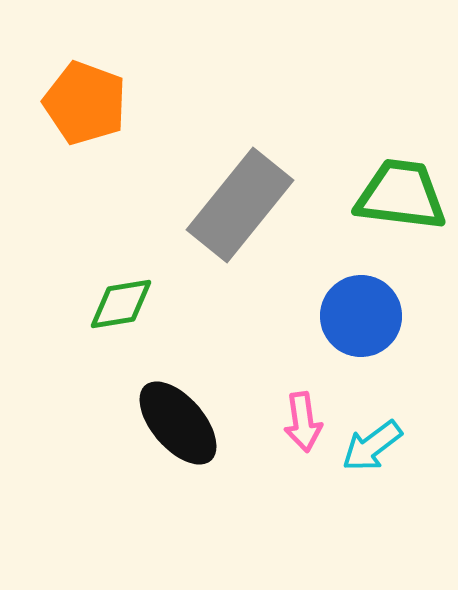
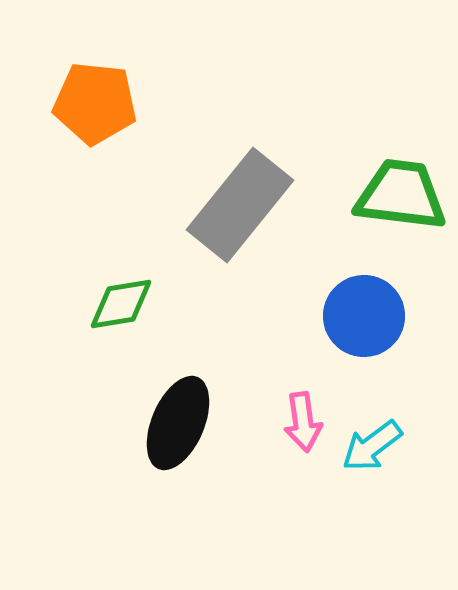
orange pentagon: moved 10 px right; rotated 14 degrees counterclockwise
blue circle: moved 3 px right
black ellipse: rotated 64 degrees clockwise
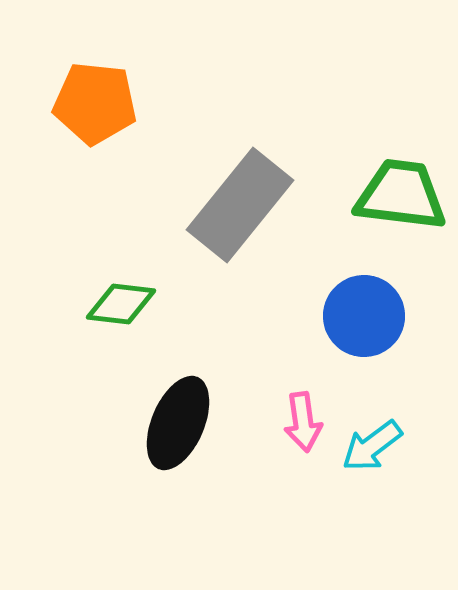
green diamond: rotated 16 degrees clockwise
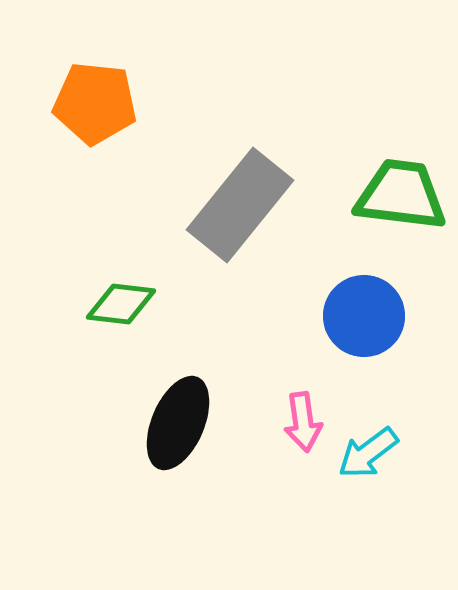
cyan arrow: moved 4 px left, 7 px down
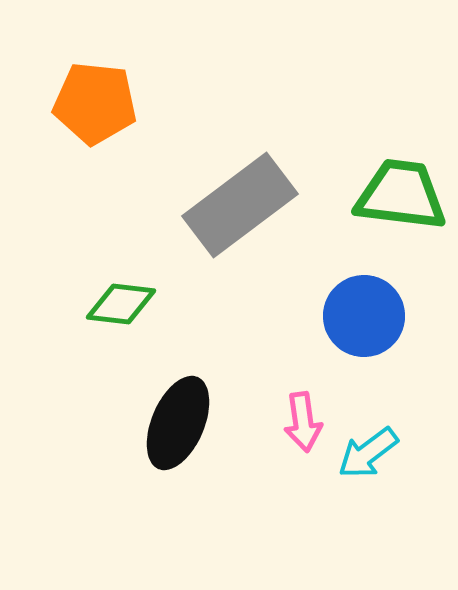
gray rectangle: rotated 14 degrees clockwise
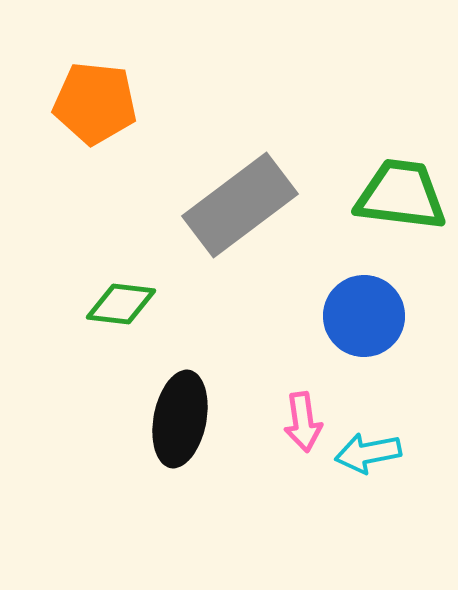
black ellipse: moved 2 px right, 4 px up; rotated 12 degrees counterclockwise
cyan arrow: rotated 26 degrees clockwise
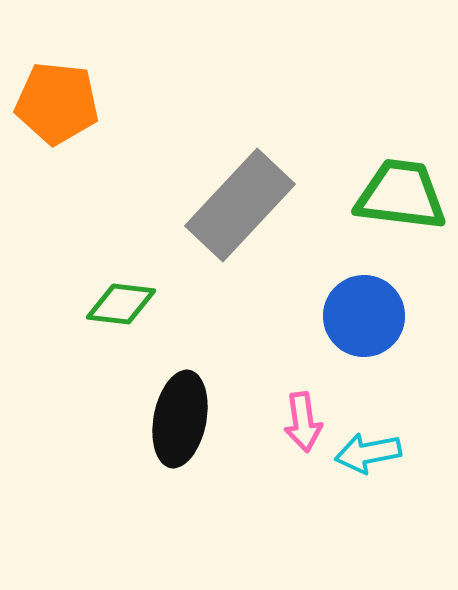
orange pentagon: moved 38 px left
gray rectangle: rotated 10 degrees counterclockwise
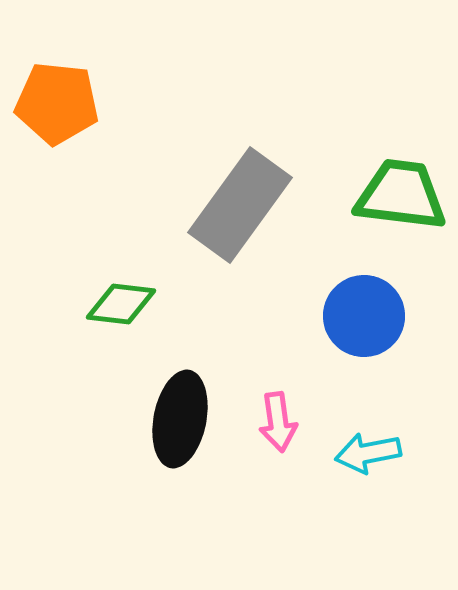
gray rectangle: rotated 7 degrees counterclockwise
pink arrow: moved 25 px left
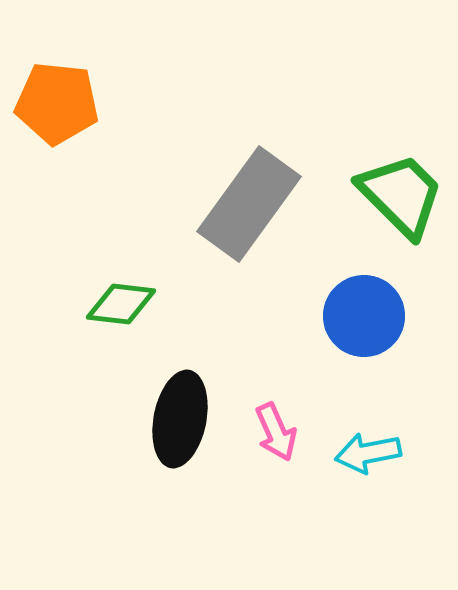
green trapezoid: rotated 38 degrees clockwise
gray rectangle: moved 9 px right, 1 px up
pink arrow: moved 2 px left, 10 px down; rotated 16 degrees counterclockwise
